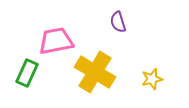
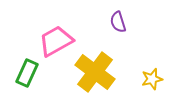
pink trapezoid: rotated 18 degrees counterclockwise
yellow cross: rotated 6 degrees clockwise
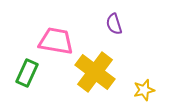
purple semicircle: moved 4 px left, 2 px down
pink trapezoid: rotated 39 degrees clockwise
yellow star: moved 8 px left, 11 px down
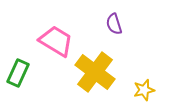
pink trapezoid: rotated 21 degrees clockwise
green rectangle: moved 9 px left
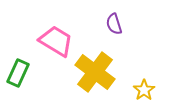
yellow star: rotated 20 degrees counterclockwise
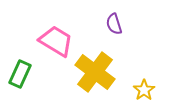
green rectangle: moved 2 px right, 1 px down
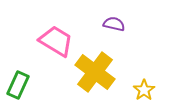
purple semicircle: rotated 120 degrees clockwise
green rectangle: moved 2 px left, 11 px down
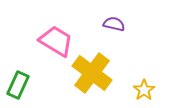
yellow cross: moved 3 px left, 1 px down
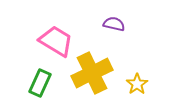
yellow cross: rotated 27 degrees clockwise
green rectangle: moved 22 px right, 2 px up
yellow star: moved 7 px left, 6 px up
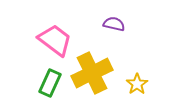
pink trapezoid: moved 1 px left, 1 px up; rotated 6 degrees clockwise
green rectangle: moved 10 px right
